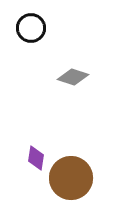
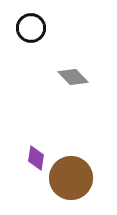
gray diamond: rotated 28 degrees clockwise
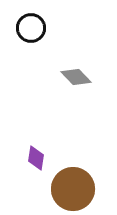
gray diamond: moved 3 px right
brown circle: moved 2 px right, 11 px down
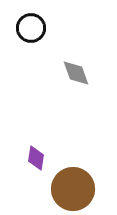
gray diamond: moved 4 px up; rotated 24 degrees clockwise
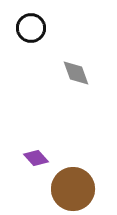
purple diamond: rotated 50 degrees counterclockwise
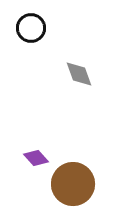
gray diamond: moved 3 px right, 1 px down
brown circle: moved 5 px up
